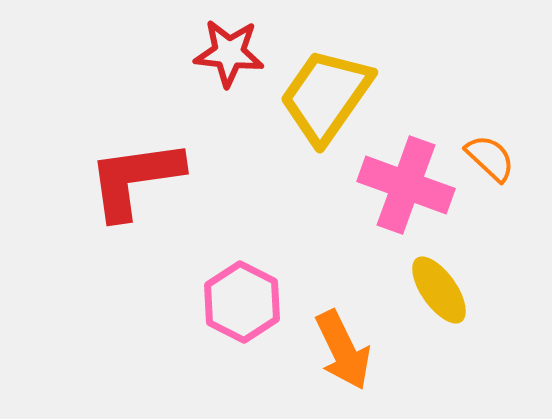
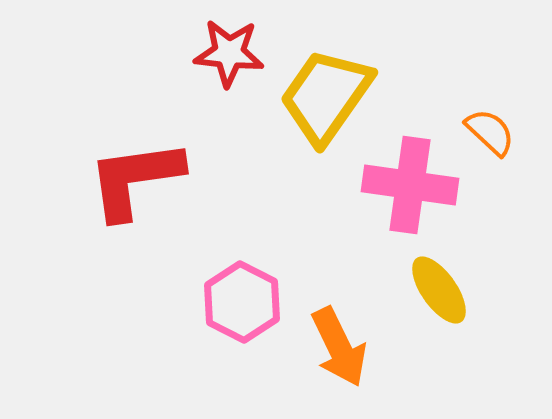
orange semicircle: moved 26 px up
pink cross: moved 4 px right; rotated 12 degrees counterclockwise
orange arrow: moved 4 px left, 3 px up
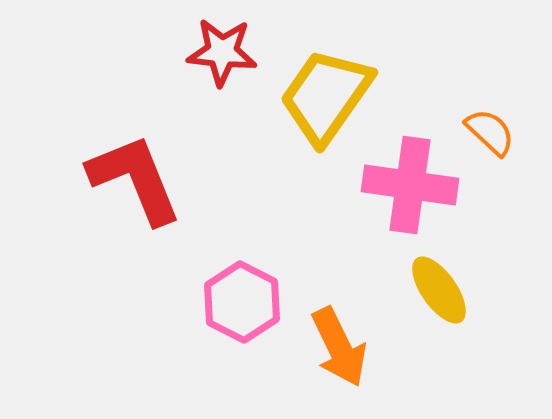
red star: moved 7 px left, 1 px up
red L-shape: rotated 76 degrees clockwise
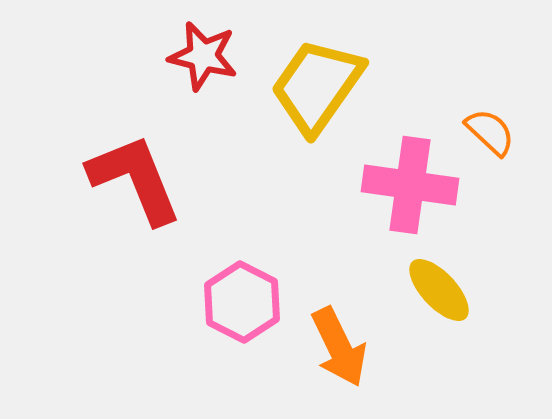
red star: moved 19 px left, 4 px down; rotated 8 degrees clockwise
yellow trapezoid: moved 9 px left, 10 px up
yellow ellipse: rotated 8 degrees counterclockwise
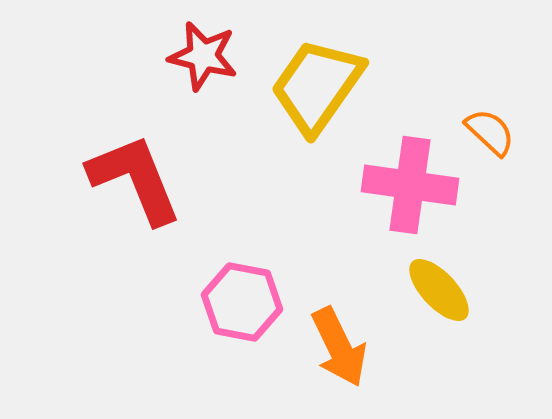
pink hexagon: rotated 16 degrees counterclockwise
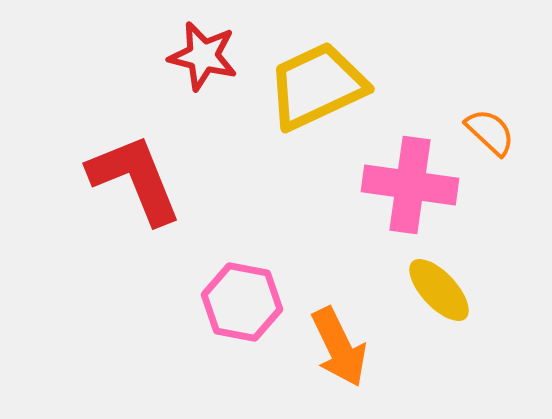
yellow trapezoid: rotated 30 degrees clockwise
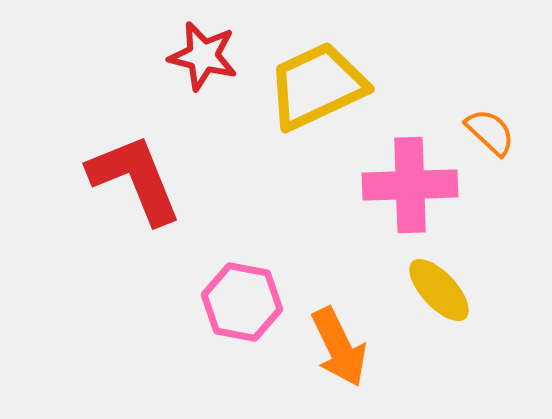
pink cross: rotated 10 degrees counterclockwise
